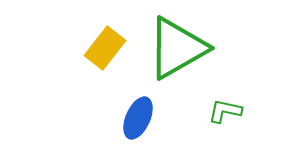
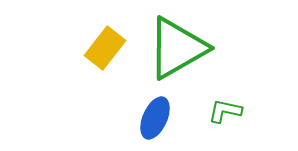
blue ellipse: moved 17 px right
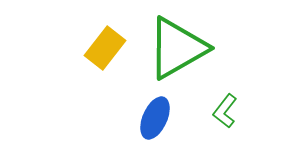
green L-shape: rotated 64 degrees counterclockwise
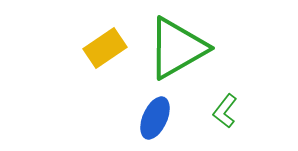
yellow rectangle: rotated 18 degrees clockwise
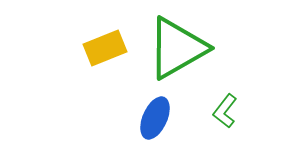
yellow rectangle: rotated 12 degrees clockwise
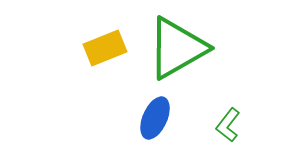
green L-shape: moved 3 px right, 14 px down
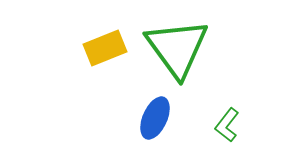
green triangle: rotated 36 degrees counterclockwise
green L-shape: moved 1 px left
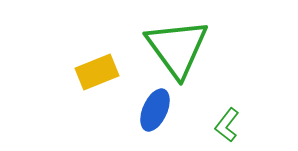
yellow rectangle: moved 8 px left, 24 px down
blue ellipse: moved 8 px up
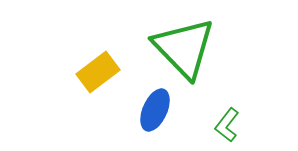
green triangle: moved 7 px right; rotated 8 degrees counterclockwise
yellow rectangle: moved 1 px right; rotated 15 degrees counterclockwise
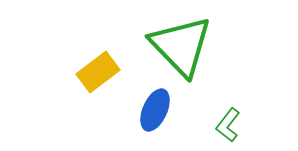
green triangle: moved 3 px left, 2 px up
green L-shape: moved 1 px right
